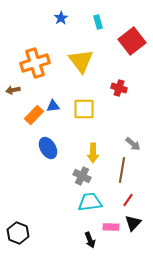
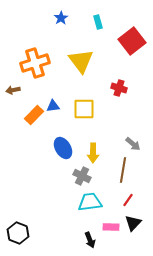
blue ellipse: moved 15 px right
brown line: moved 1 px right
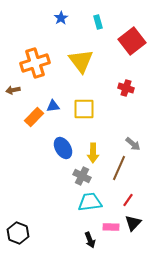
red cross: moved 7 px right
orange rectangle: moved 2 px down
brown line: moved 4 px left, 2 px up; rotated 15 degrees clockwise
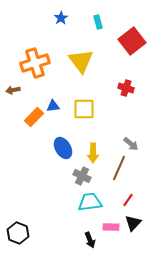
gray arrow: moved 2 px left
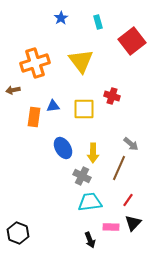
red cross: moved 14 px left, 8 px down
orange rectangle: rotated 36 degrees counterclockwise
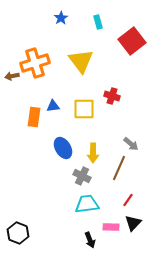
brown arrow: moved 1 px left, 14 px up
cyan trapezoid: moved 3 px left, 2 px down
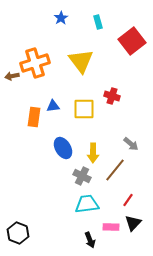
brown line: moved 4 px left, 2 px down; rotated 15 degrees clockwise
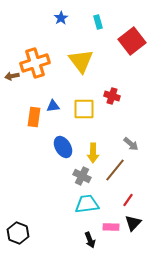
blue ellipse: moved 1 px up
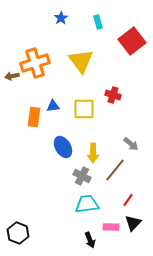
red cross: moved 1 px right, 1 px up
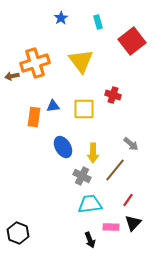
cyan trapezoid: moved 3 px right
